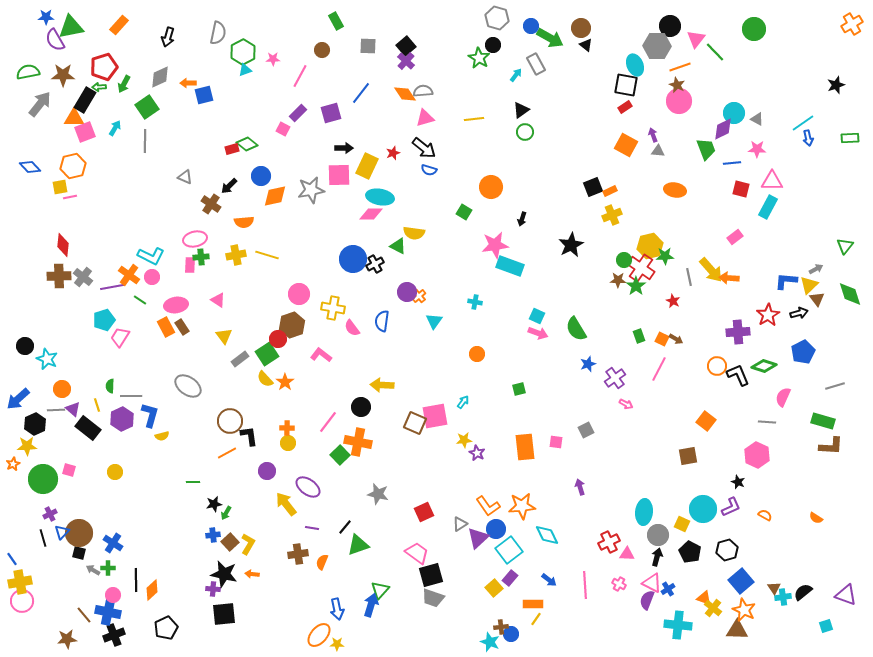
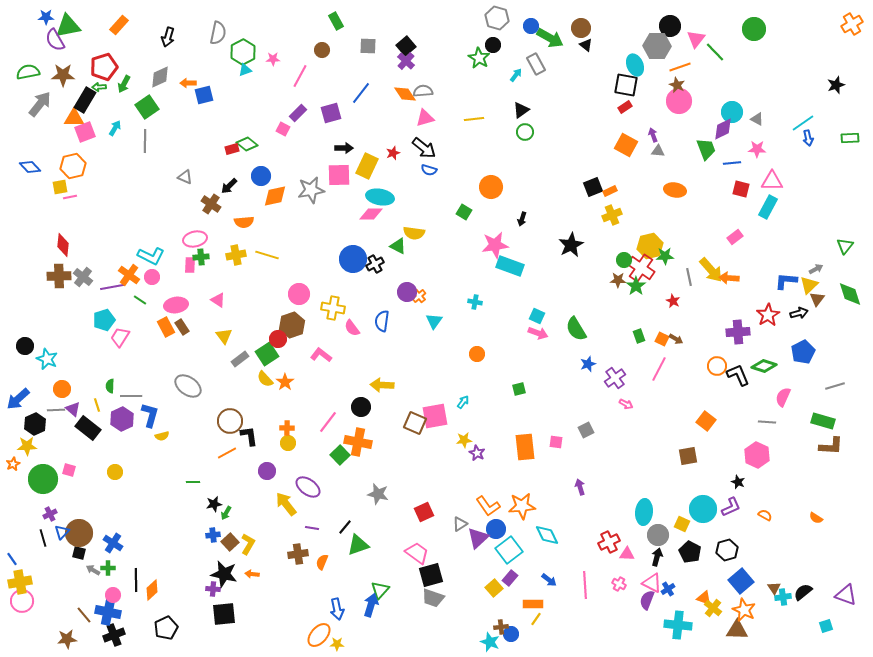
green triangle at (71, 27): moved 3 px left, 1 px up
cyan circle at (734, 113): moved 2 px left, 1 px up
brown triangle at (817, 299): rotated 14 degrees clockwise
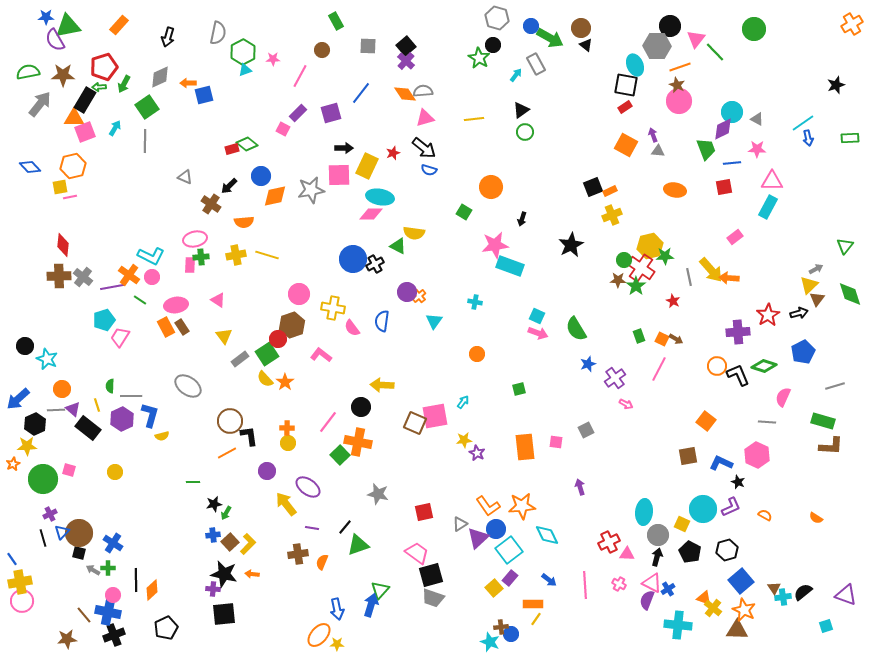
red square at (741, 189): moved 17 px left, 2 px up; rotated 24 degrees counterclockwise
blue L-shape at (786, 281): moved 65 px left, 182 px down; rotated 20 degrees clockwise
red square at (424, 512): rotated 12 degrees clockwise
yellow L-shape at (248, 544): rotated 15 degrees clockwise
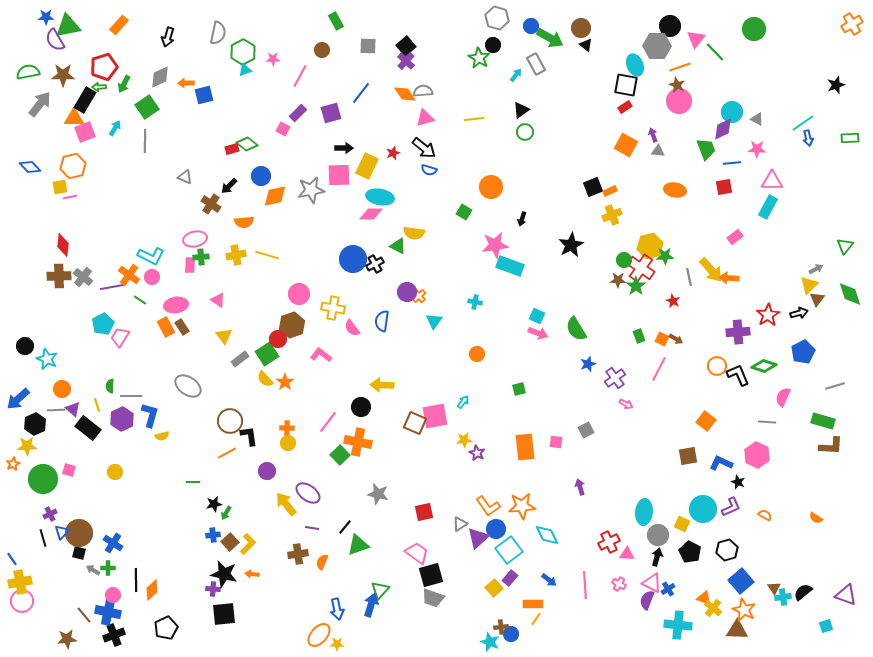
orange arrow at (188, 83): moved 2 px left
cyan pentagon at (104, 320): moved 1 px left, 4 px down; rotated 10 degrees counterclockwise
purple ellipse at (308, 487): moved 6 px down
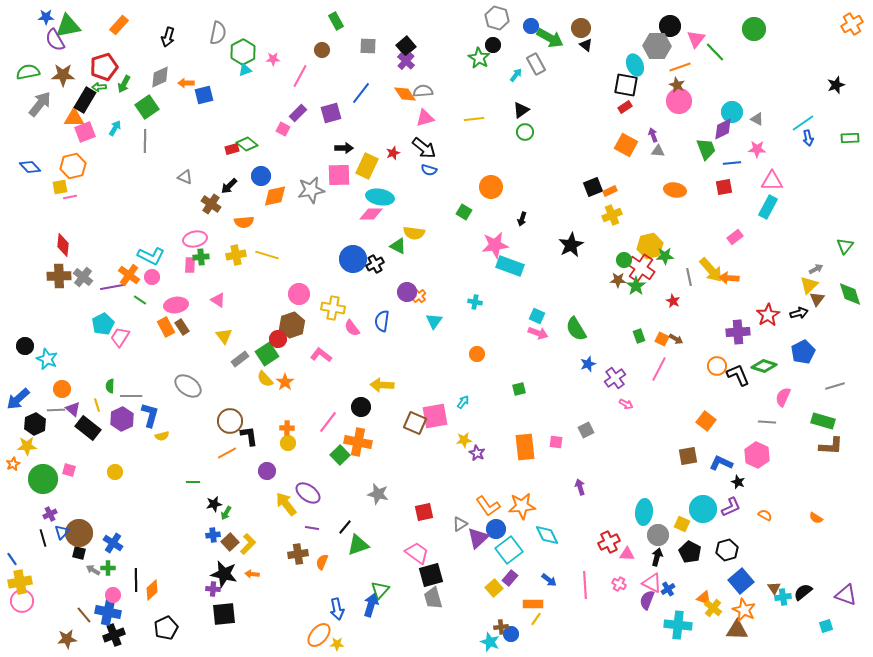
gray trapezoid at (433, 598): rotated 55 degrees clockwise
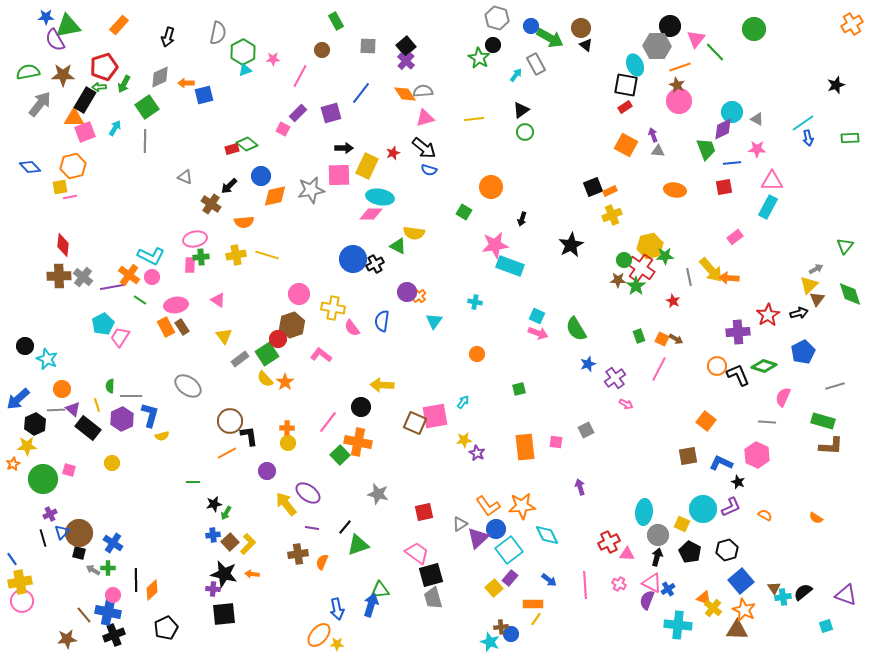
yellow circle at (115, 472): moved 3 px left, 9 px up
green triangle at (380, 590): rotated 42 degrees clockwise
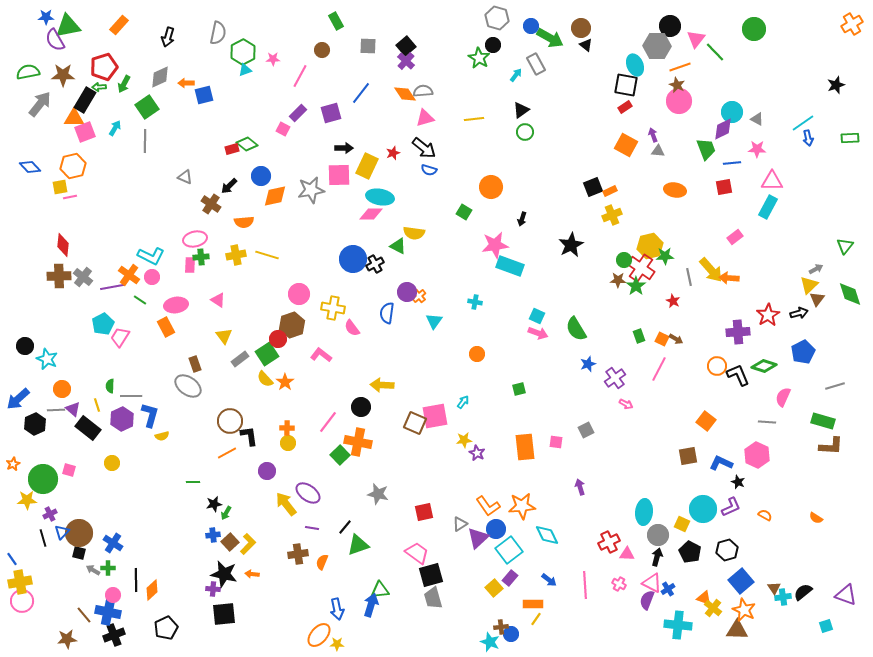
blue semicircle at (382, 321): moved 5 px right, 8 px up
brown rectangle at (182, 327): moved 13 px right, 37 px down; rotated 14 degrees clockwise
yellow star at (27, 446): moved 54 px down
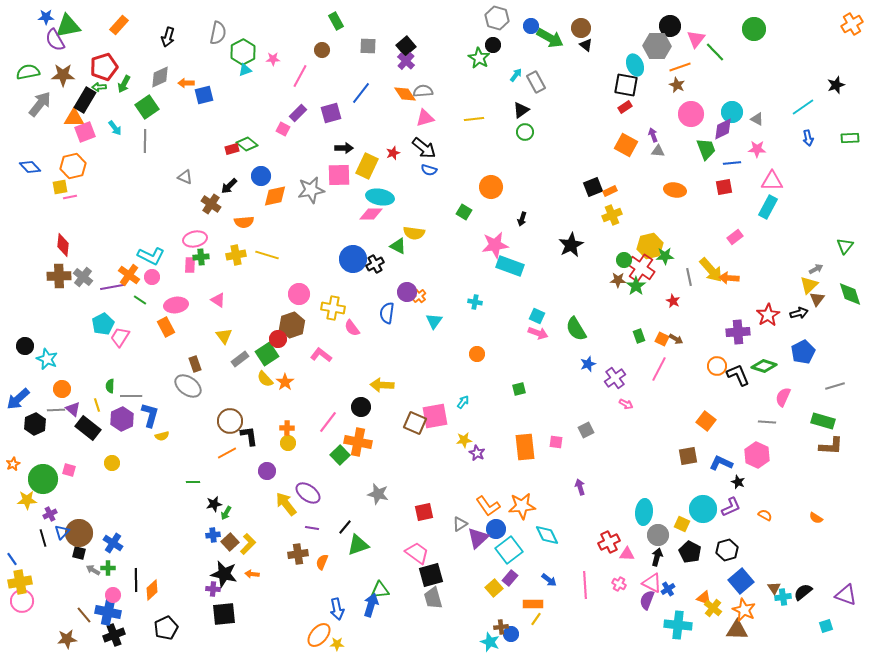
gray rectangle at (536, 64): moved 18 px down
pink circle at (679, 101): moved 12 px right, 13 px down
cyan line at (803, 123): moved 16 px up
cyan arrow at (115, 128): rotated 112 degrees clockwise
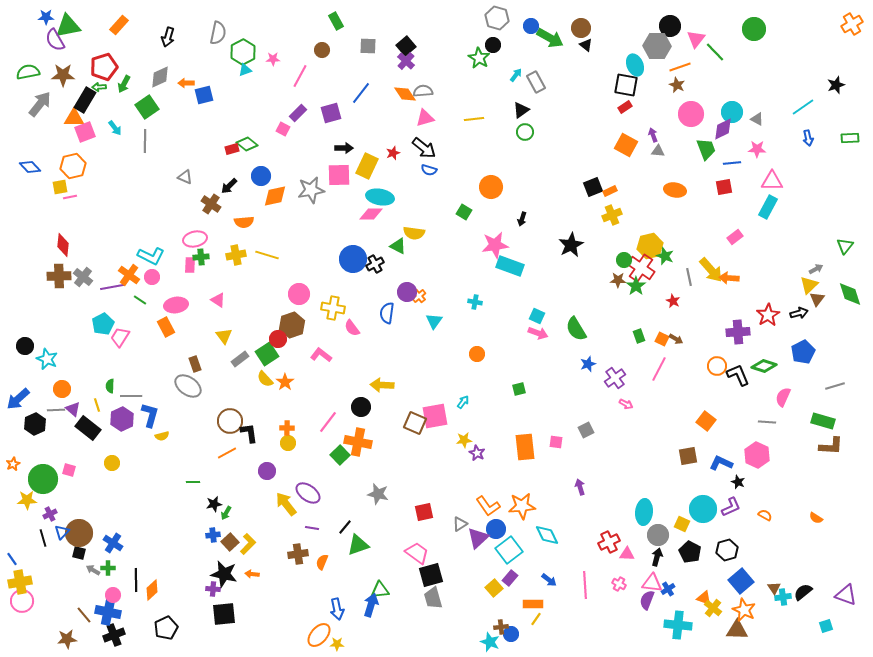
green star at (665, 256): rotated 24 degrees clockwise
black L-shape at (249, 436): moved 3 px up
pink triangle at (652, 583): rotated 20 degrees counterclockwise
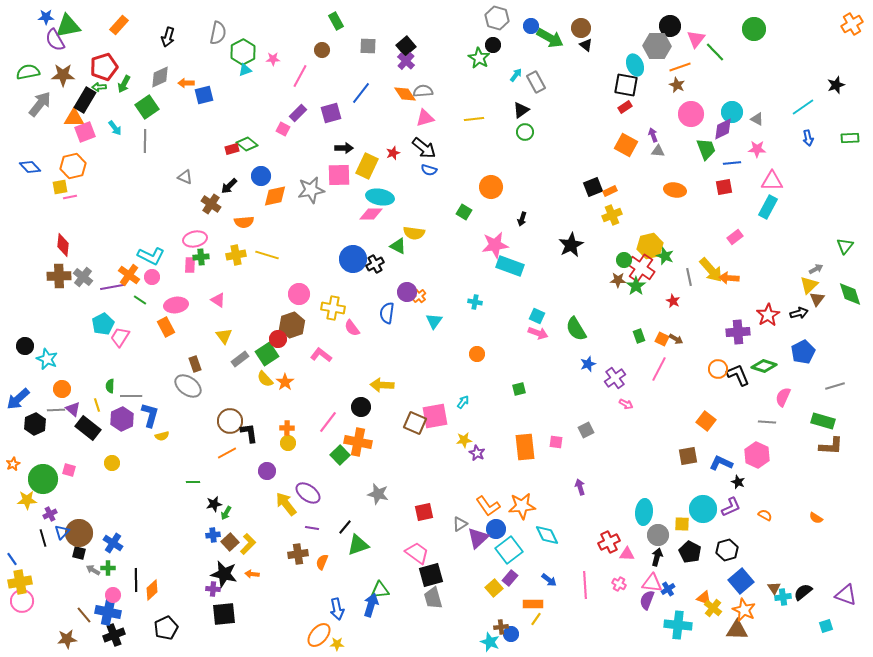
orange circle at (717, 366): moved 1 px right, 3 px down
yellow square at (682, 524): rotated 21 degrees counterclockwise
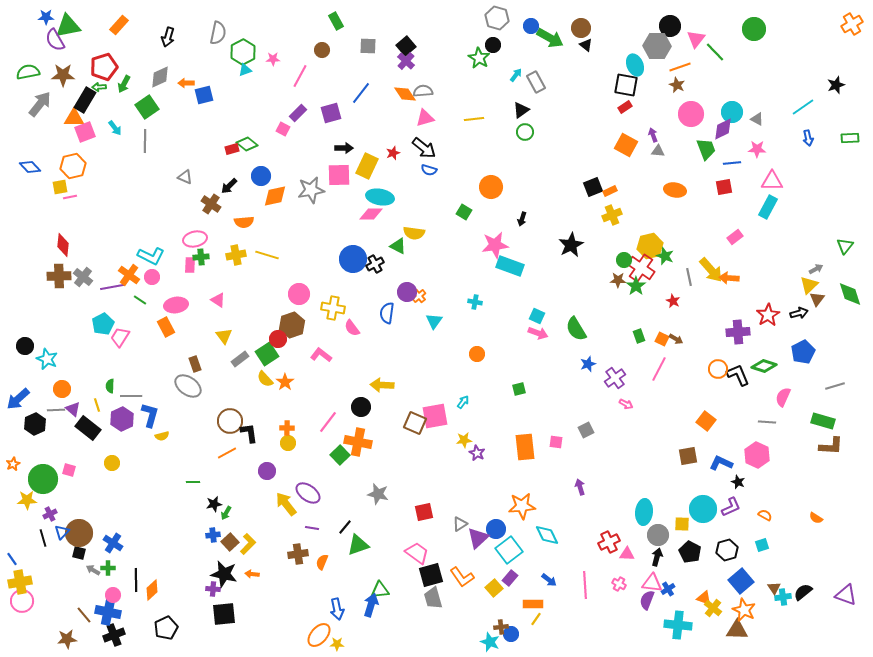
orange L-shape at (488, 506): moved 26 px left, 71 px down
cyan square at (826, 626): moved 64 px left, 81 px up
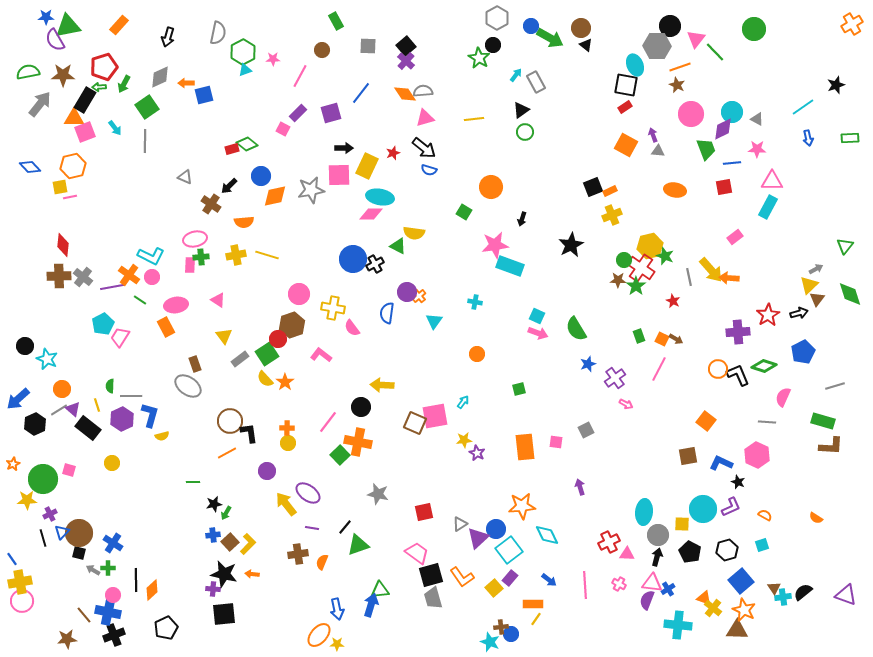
gray hexagon at (497, 18): rotated 15 degrees clockwise
gray line at (56, 410): moved 3 px right; rotated 30 degrees counterclockwise
